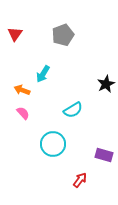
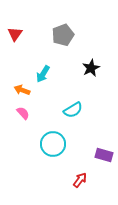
black star: moved 15 px left, 16 px up
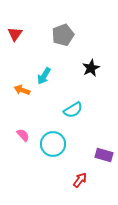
cyan arrow: moved 1 px right, 2 px down
pink semicircle: moved 22 px down
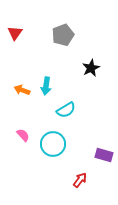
red triangle: moved 1 px up
cyan arrow: moved 2 px right, 10 px down; rotated 24 degrees counterclockwise
cyan semicircle: moved 7 px left
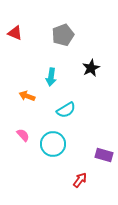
red triangle: rotated 42 degrees counterclockwise
cyan arrow: moved 5 px right, 9 px up
orange arrow: moved 5 px right, 6 px down
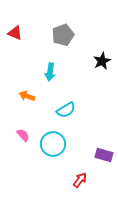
black star: moved 11 px right, 7 px up
cyan arrow: moved 1 px left, 5 px up
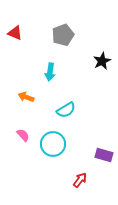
orange arrow: moved 1 px left, 1 px down
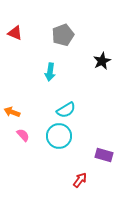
orange arrow: moved 14 px left, 15 px down
cyan circle: moved 6 px right, 8 px up
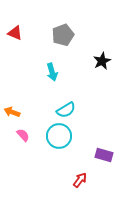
cyan arrow: moved 2 px right; rotated 24 degrees counterclockwise
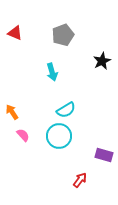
orange arrow: rotated 35 degrees clockwise
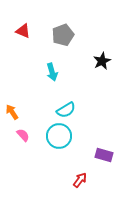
red triangle: moved 8 px right, 2 px up
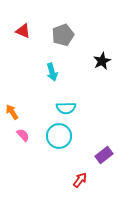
cyan semicircle: moved 2 px up; rotated 30 degrees clockwise
purple rectangle: rotated 54 degrees counterclockwise
